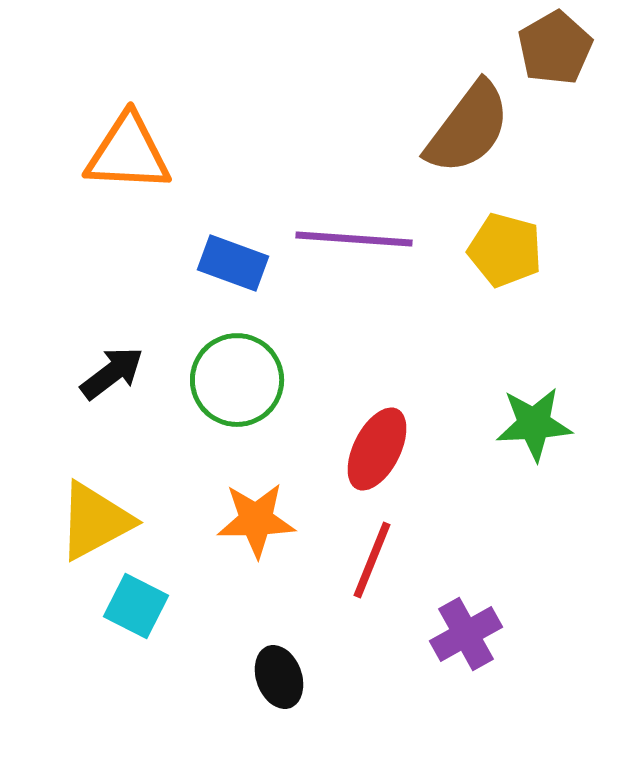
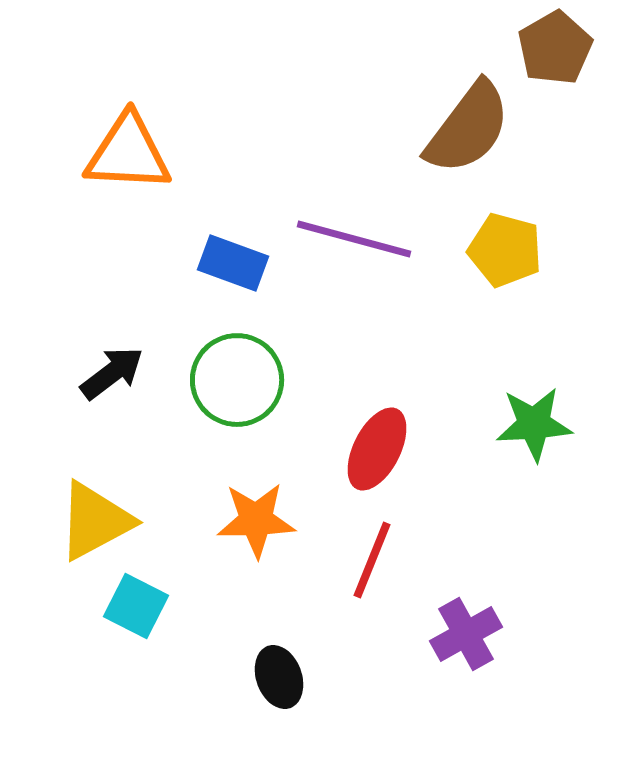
purple line: rotated 11 degrees clockwise
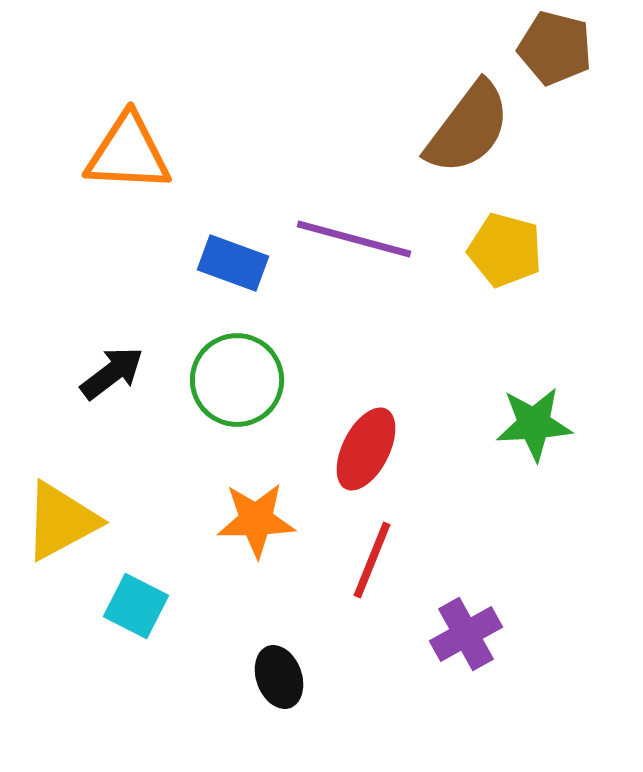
brown pentagon: rotated 28 degrees counterclockwise
red ellipse: moved 11 px left
yellow triangle: moved 34 px left
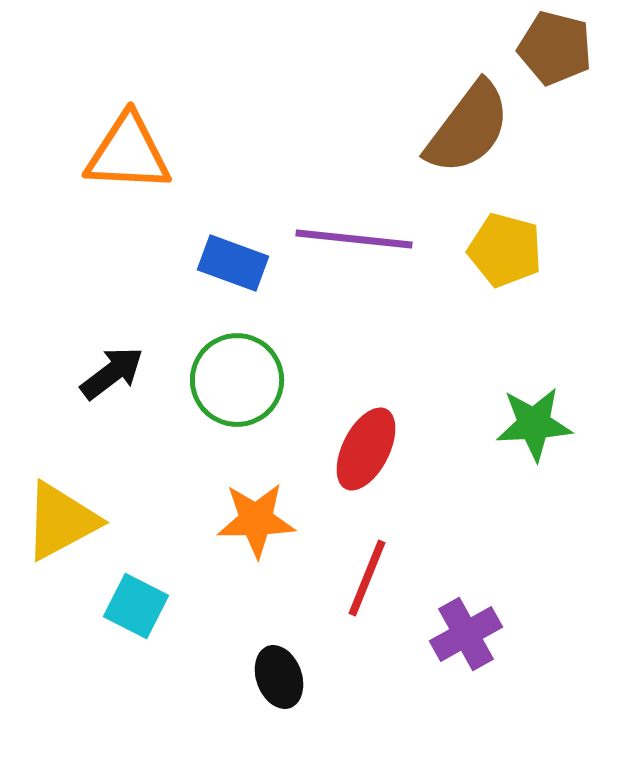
purple line: rotated 9 degrees counterclockwise
red line: moved 5 px left, 18 px down
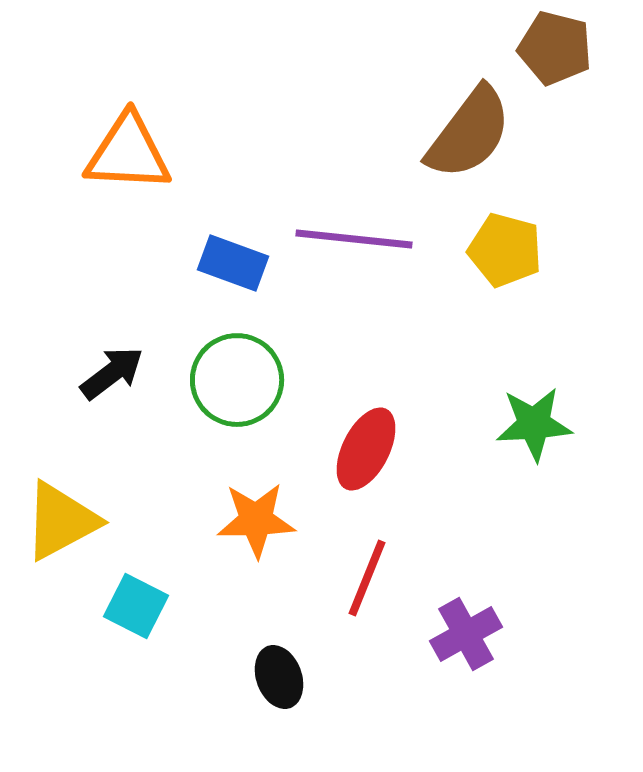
brown semicircle: moved 1 px right, 5 px down
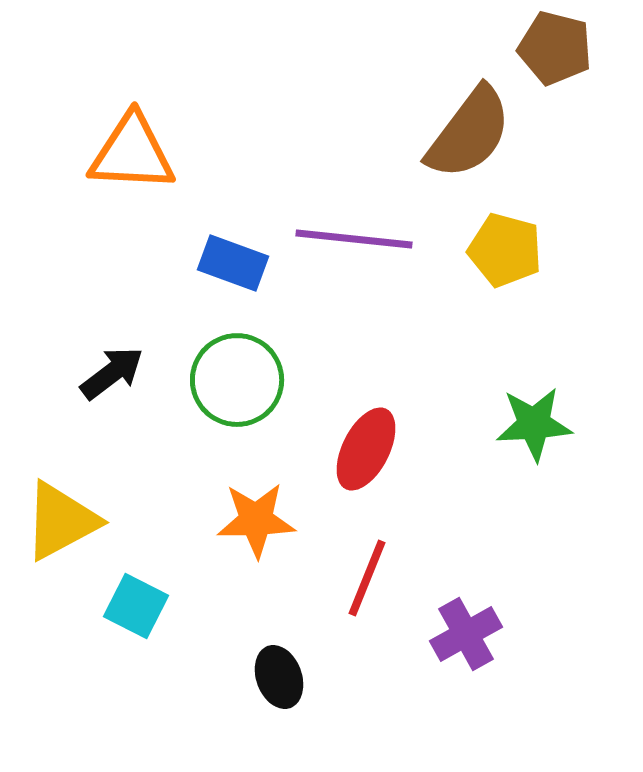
orange triangle: moved 4 px right
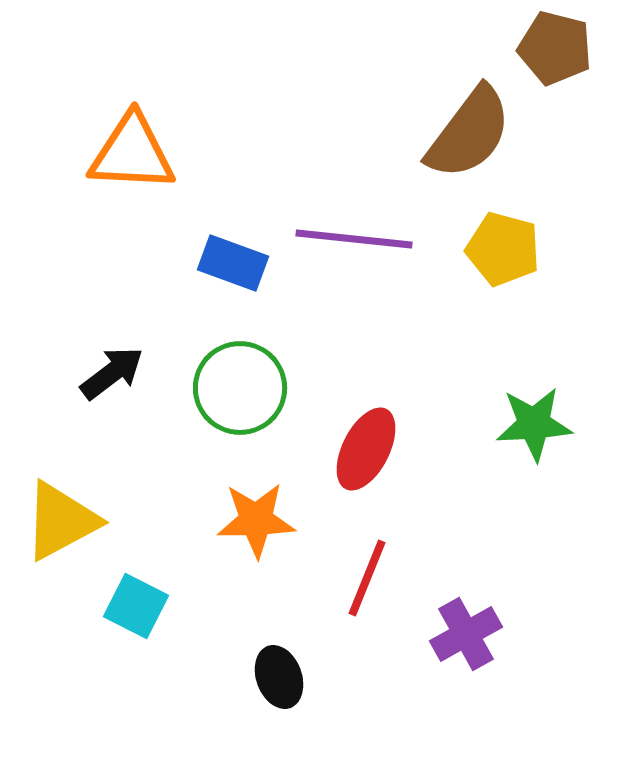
yellow pentagon: moved 2 px left, 1 px up
green circle: moved 3 px right, 8 px down
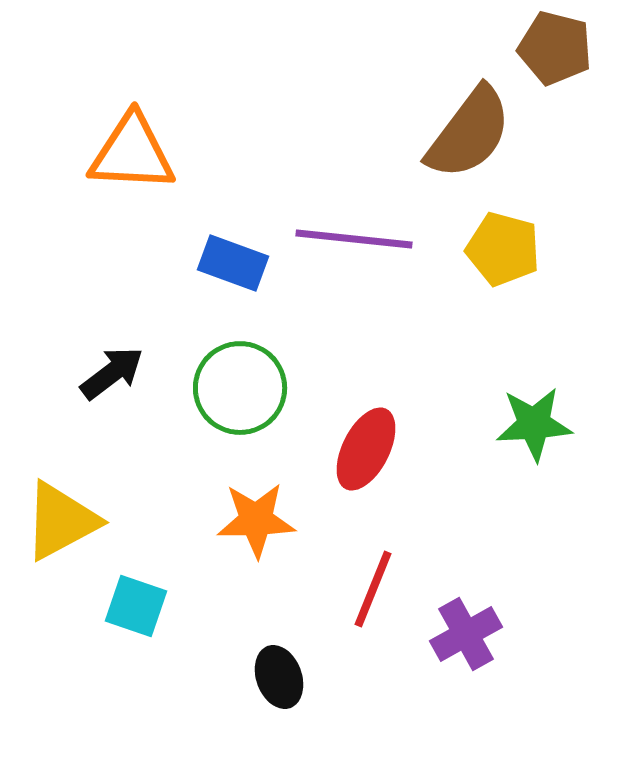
red line: moved 6 px right, 11 px down
cyan square: rotated 8 degrees counterclockwise
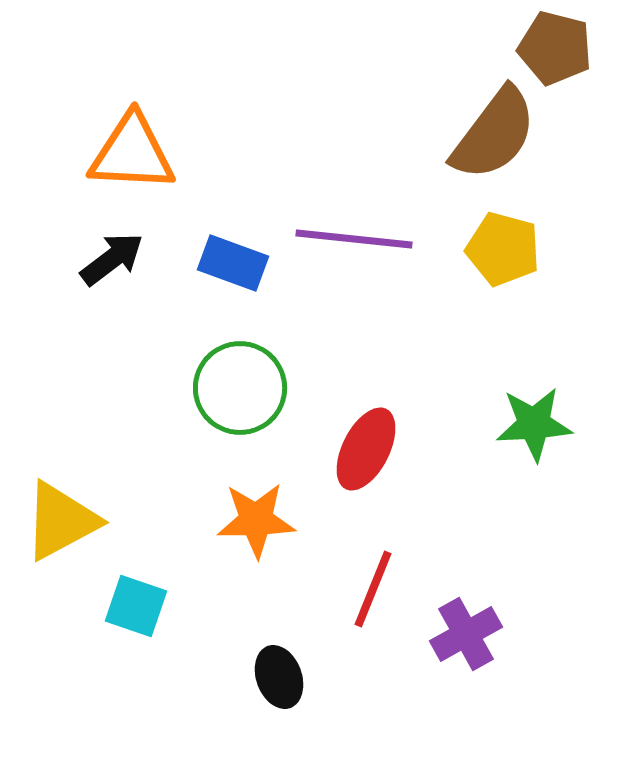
brown semicircle: moved 25 px right, 1 px down
black arrow: moved 114 px up
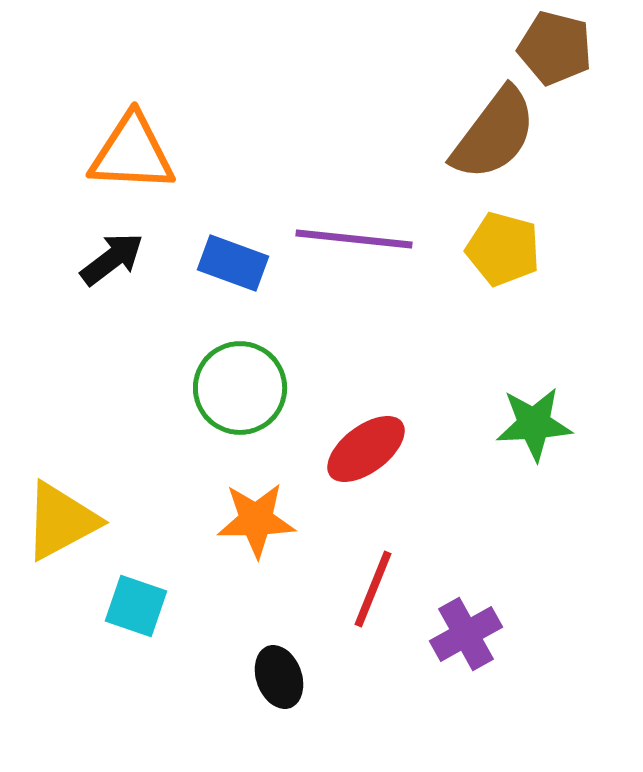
red ellipse: rotated 26 degrees clockwise
